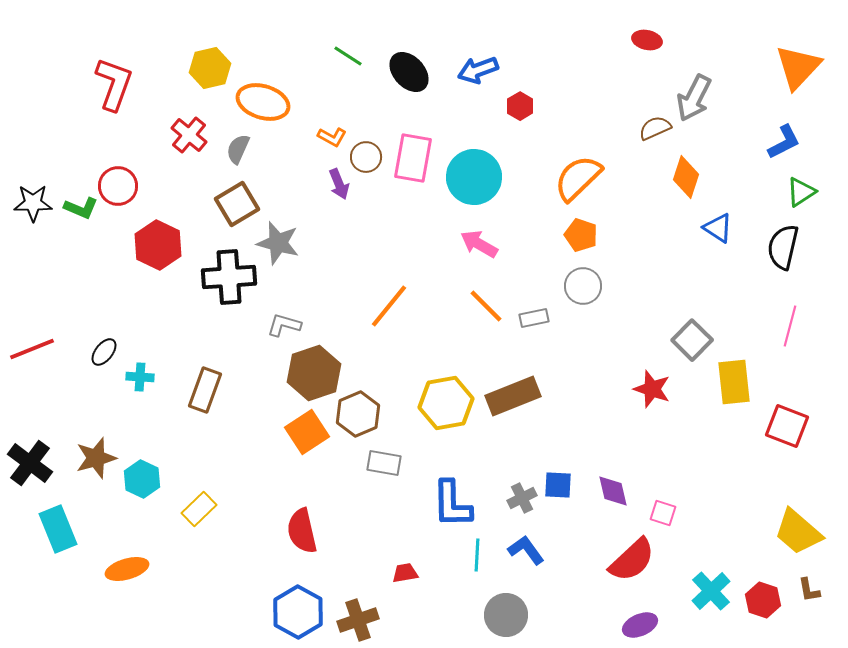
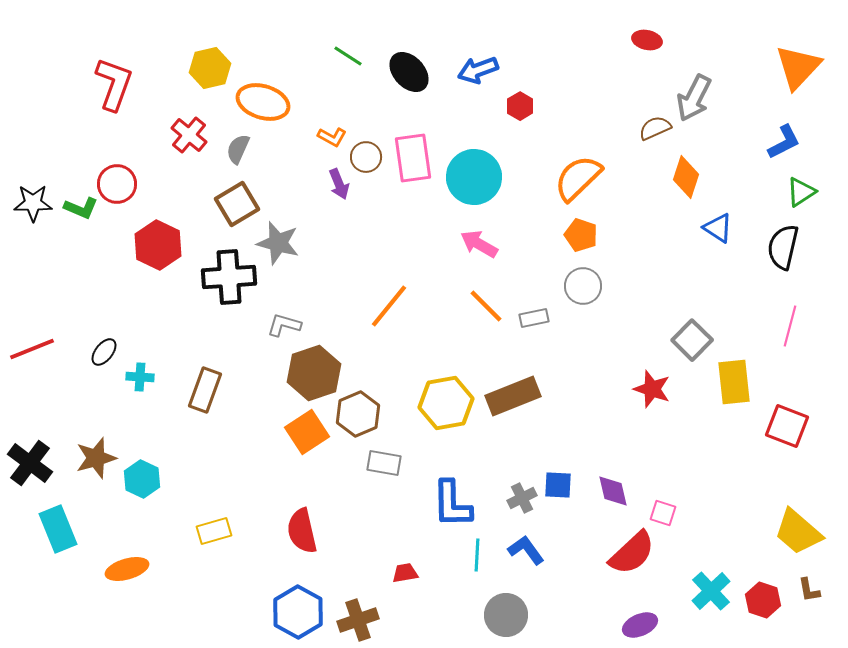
pink rectangle at (413, 158): rotated 18 degrees counterclockwise
red circle at (118, 186): moved 1 px left, 2 px up
yellow rectangle at (199, 509): moved 15 px right, 22 px down; rotated 28 degrees clockwise
red semicircle at (632, 560): moved 7 px up
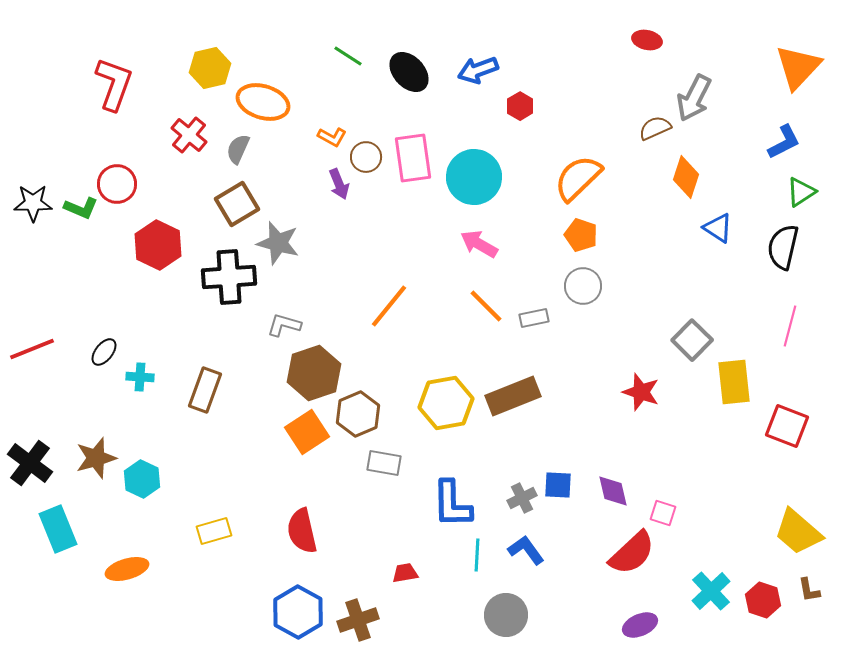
red star at (652, 389): moved 11 px left, 3 px down
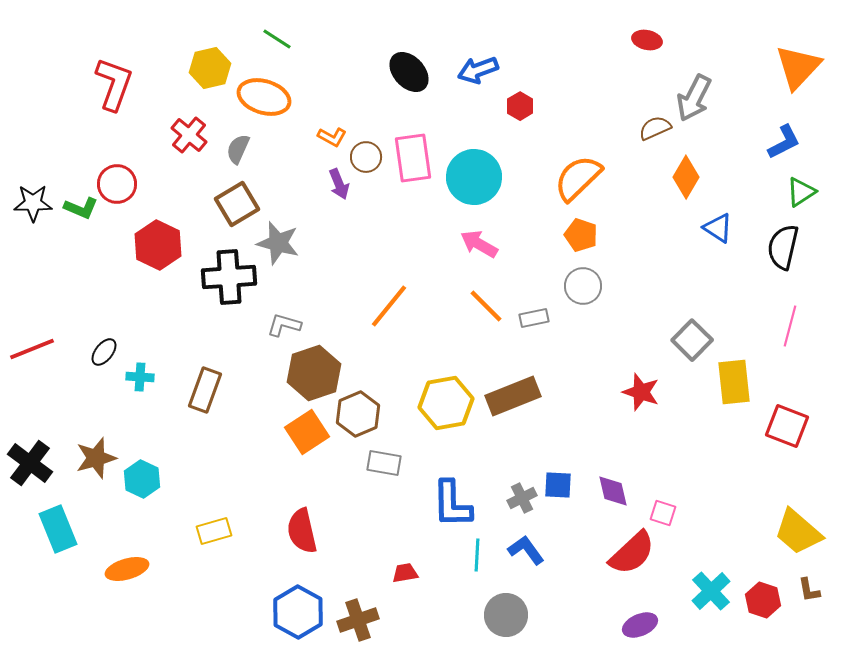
green line at (348, 56): moved 71 px left, 17 px up
orange ellipse at (263, 102): moved 1 px right, 5 px up
orange diamond at (686, 177): rotated 12 degrees clockwise
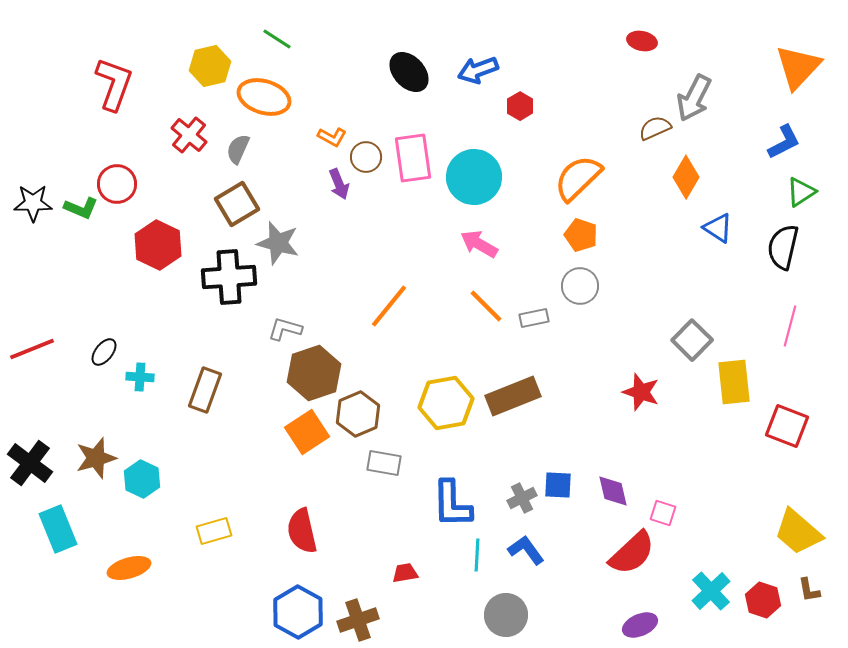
red ellipse at (647, 40): moved 5 px left, 1 px down
yellow hexagon at (210, 68): moved 2 px up
gray circle at (583, 286): moved 3 px left
gray L-shape at (284, 325): moved 1 px right, 4 px down
orange ellipse at (127, 569): moved 2 px right, 1 px up
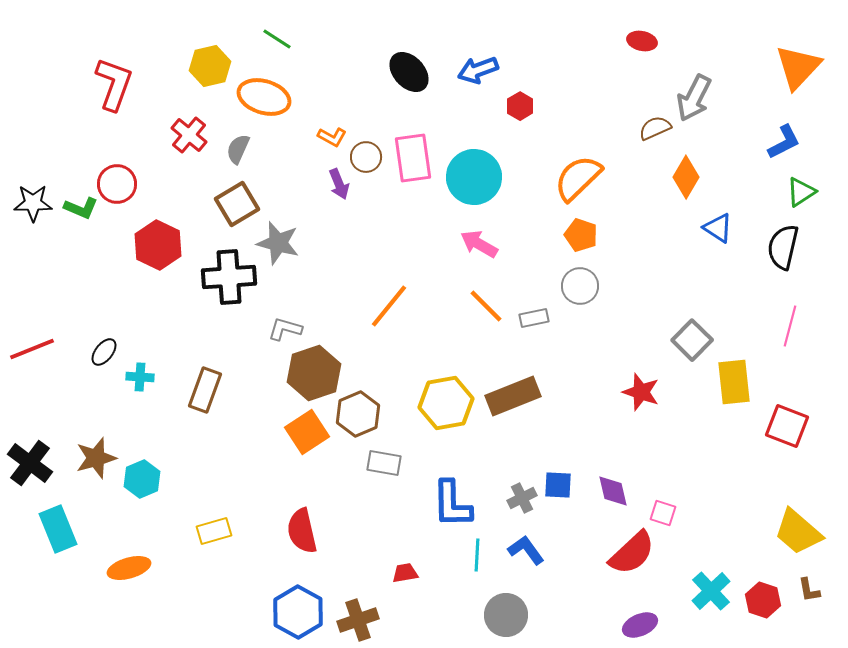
cyan hexagon at (142, 479): rotated 12 degrees clockwise
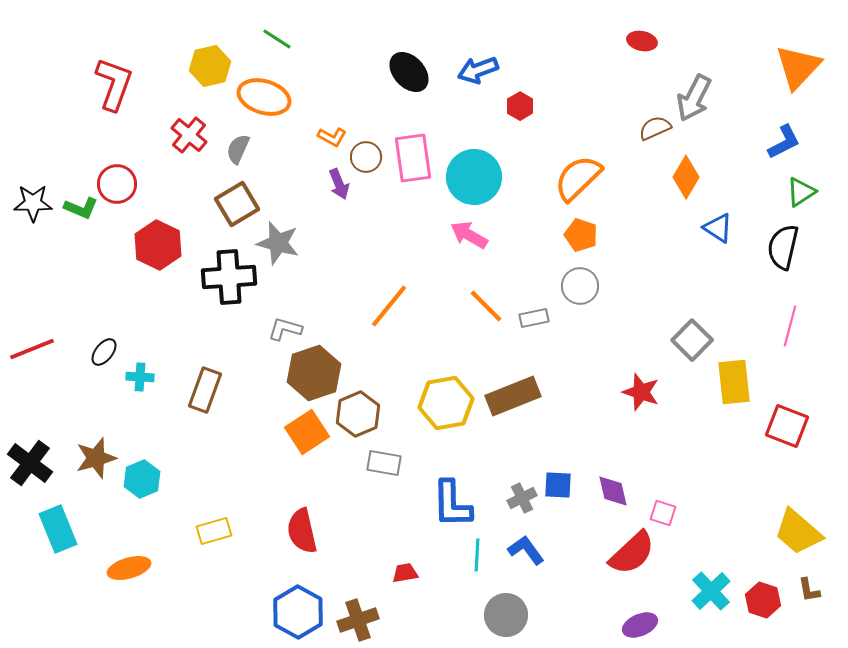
pink arrow at (479, 244): moved 10 px left, 9 px up
